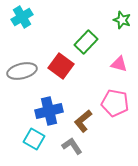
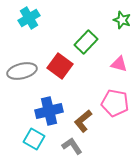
cyan cross: moved 7 px right, 1 px down
red square: moved 1 px left
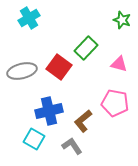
green rectangle: moved 6 px down
red square: moved 1 px left, 1 px down
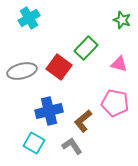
cyan square: moved 4 px down
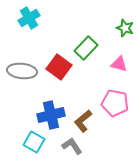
green star: moved 3 px right, 8 px down
gray ellipse: rotated 20 degrees clockwise
blue cross: moved 2 px right, 4 px down
cyan square: moved 1 px up
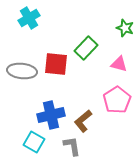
red square: moved 3 px left, 3 px up; rotated 30 degrees counterclockwise
pink pentagon: moved 2 px right, 3 px up; rotated 28 degrees clockwise
gray L-shape: rotated 25 degrees clockwise
